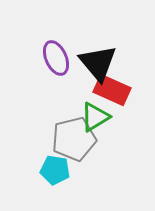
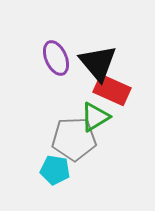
gray pentagon: rotated 12 degrees clockwise
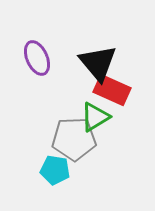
purple ellipse: moved 19 px left
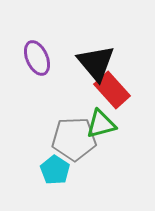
black triangle: moved 2 px left
red rectangle: rotated 24 degrees clockwise
green triangle: moved 6 px right, 7 px down; rotated 16 degrees clockwise
cyan pentagon: rotated 24 degrees clockwise
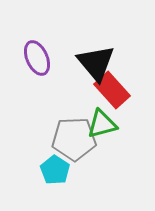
green triangle: moved 1 px right
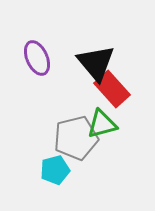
red rectangle: moved 1 px up
gray pentagon: moved 2 px right, 1 px up; rotated 12 degrees counterclockwise
cyan pentagon: rotated 24 degrees clockwise
